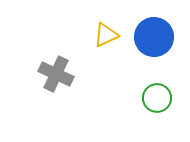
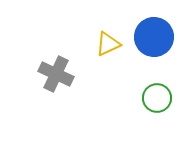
yellow triangle: moved 2 px right, 9 px down
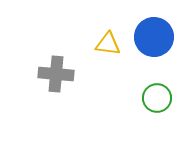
yellow triangle: rotated 32 degrees clockwise
gray cross: rotated 20 degrees counterclockwise
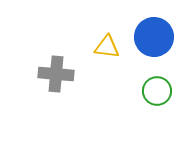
yellow triangle: moved 1 px left, 3 px down
green circle: moved 7 px up
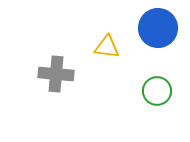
blue circle: moved 4 px right, 9 px up
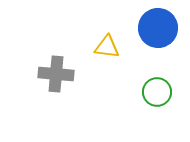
green circle: moved 1 px down
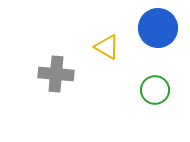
yellow triangle: rotated 24 degrees clockwise
green circle: moved 2 px left, 2 px up
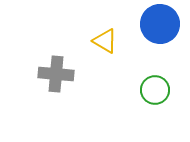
blue circle: moved 2 px right, 4 px up
yellow triangle: moved 2 px left, 6 px up
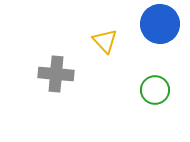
yellow triangle: rotated 16 degrees clockwise
